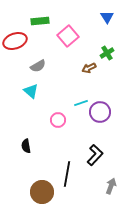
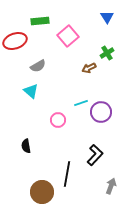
purple circle: moved 1 px right
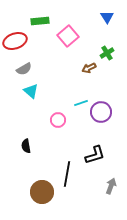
gray semicircle: moved 14 px left, 3 px down
black L-shape: rotated 30 degrees clockwise
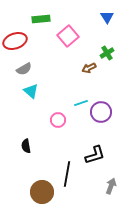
green rectangle: moved 1 px right, 2 px up
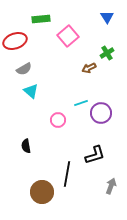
purple circle: moved 1 px down
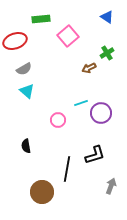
blue triangle: rotated 24 degrees counterclockwise
cyan triangle: moved 4 px left
black line: moved 5 px up
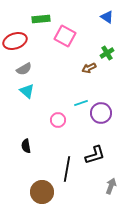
pink square: moved 3 px left; rotated 20 degrees counterclockwise
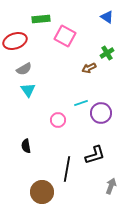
cyan triangle: moved 1 px right, 1 px up; rotated 14 degrees clockwise
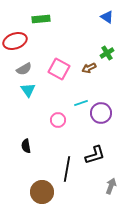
pink square: moved 6 px left, 33 px down
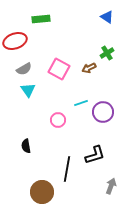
purple circle: moved 2 px right, 1 px up
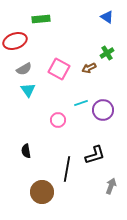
purple circle: moved 2 px up
black semicircle: moved 5 px down
